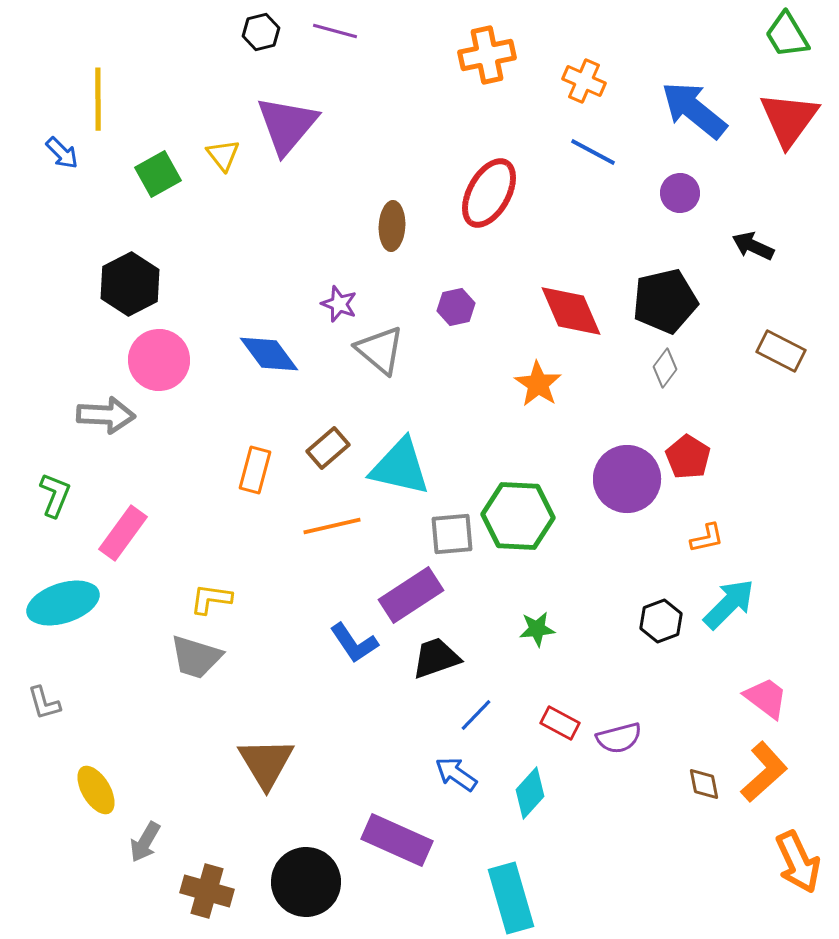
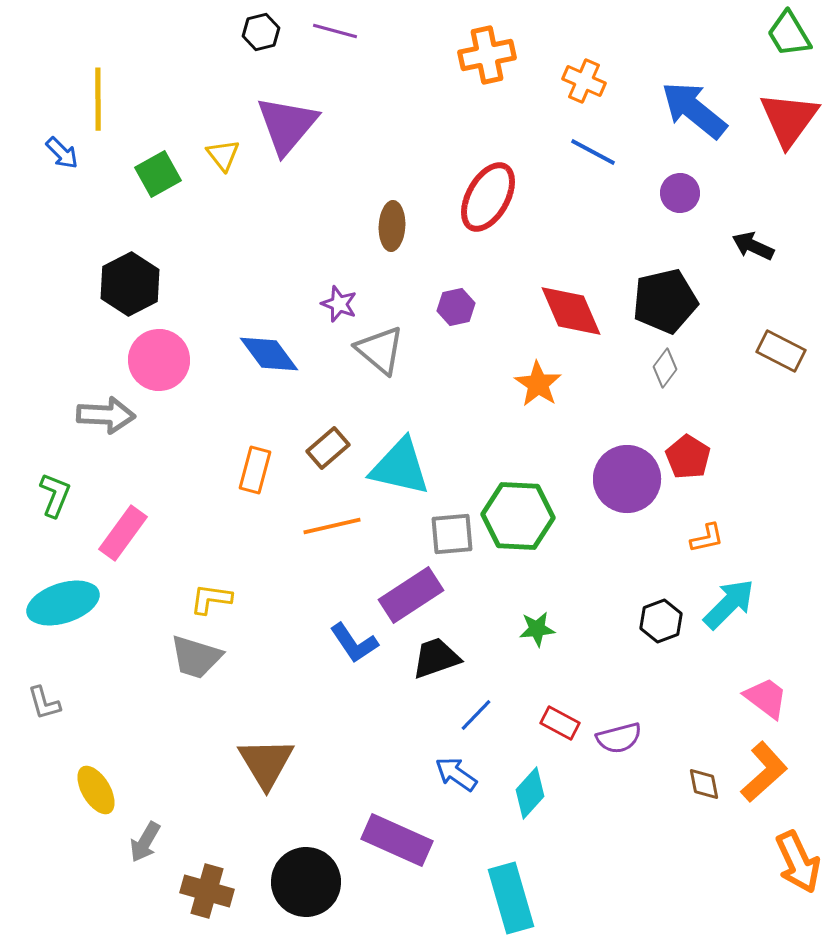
green trapezoid at (787, 35): moved 2 px right, 1 px up
red ellipse at (489, 193): moved 1 px left, 4 px down
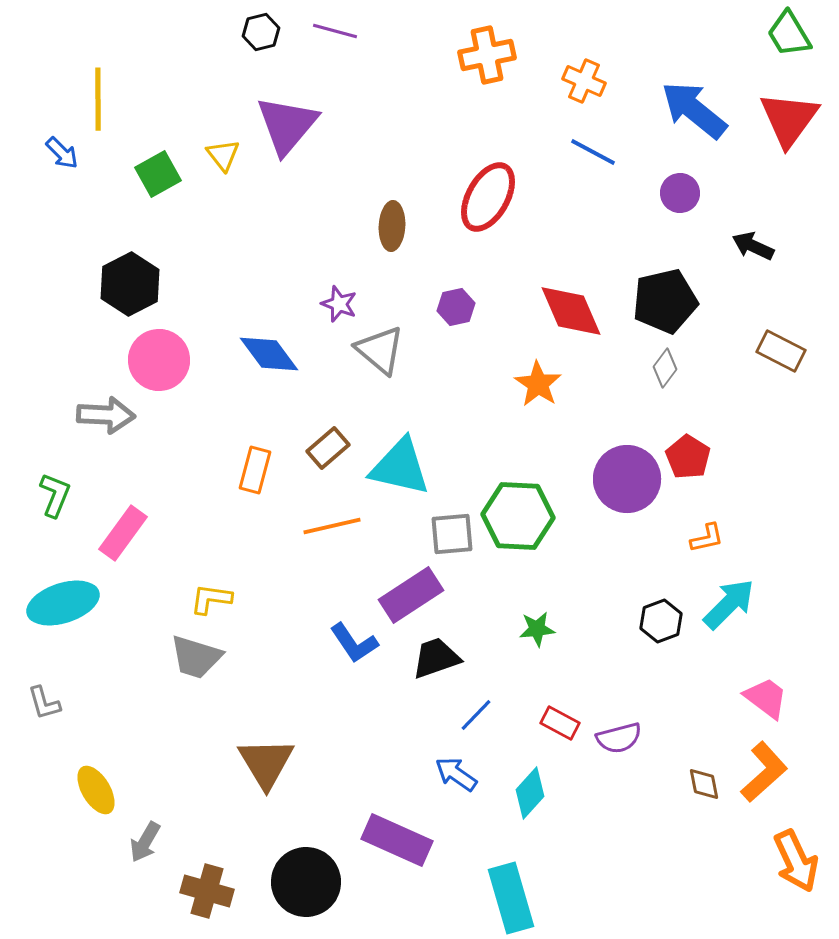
orange arrow at (798, 862): moved 2 px left, 1 px up
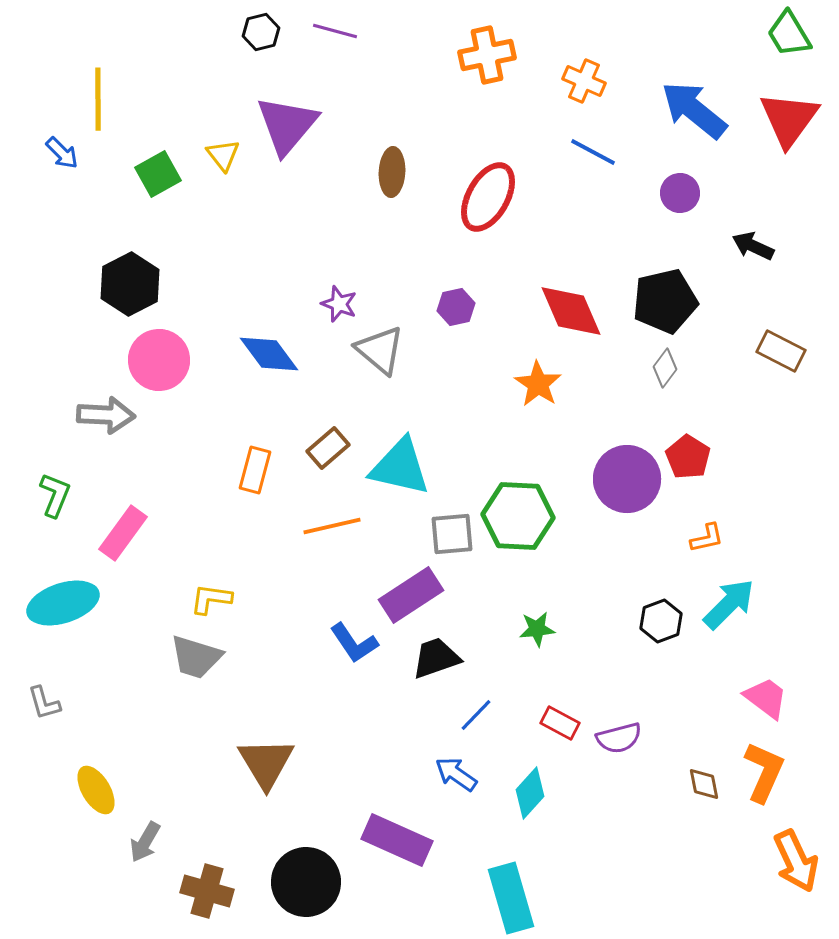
brown ellipse at (392, 226): moved 54 px up
orange L-shape at (764, 772): rotated 24 degrees counterclockwise
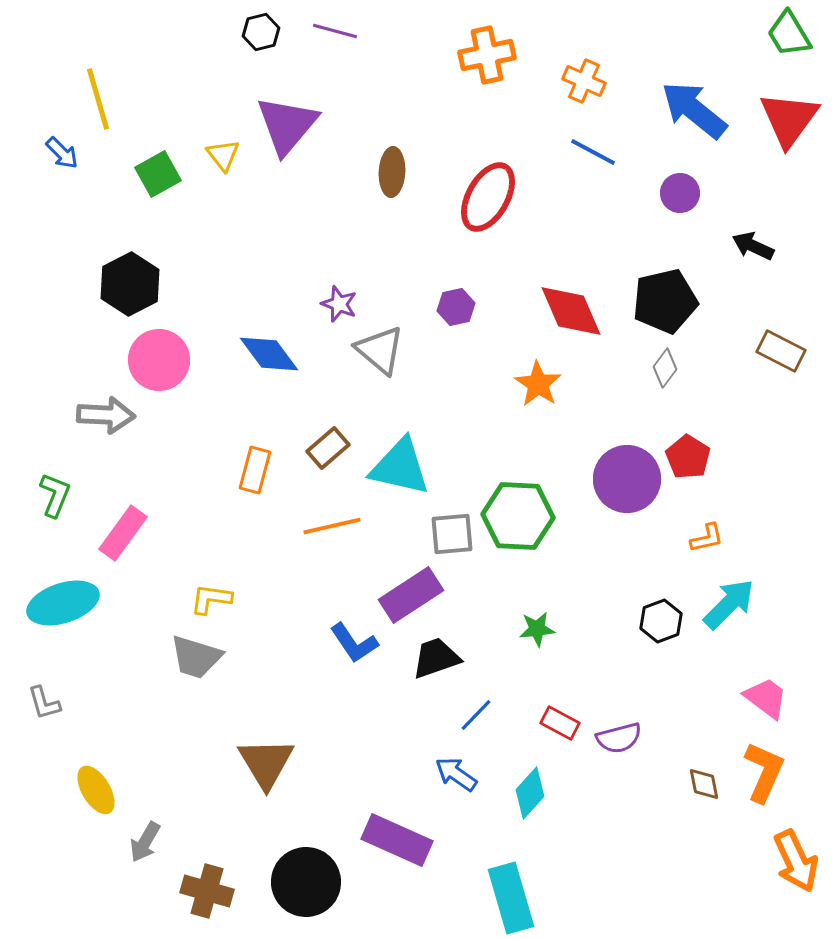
yellow line at (98, 99): rotated 16 degrees counterclockwise
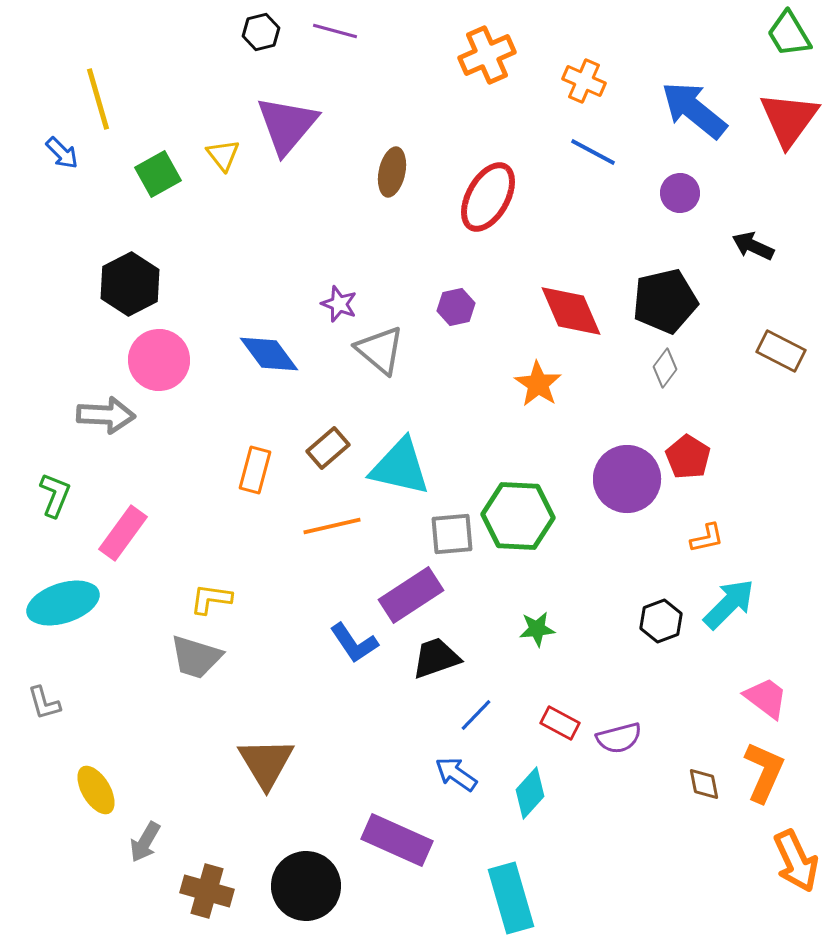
orange cross at (487, 55): rotated 12 degrees counterclockwise
brown ellipse at (392, 172): rotated 9 degrees clockwise
black circle at (306, 882): moved 4 px down
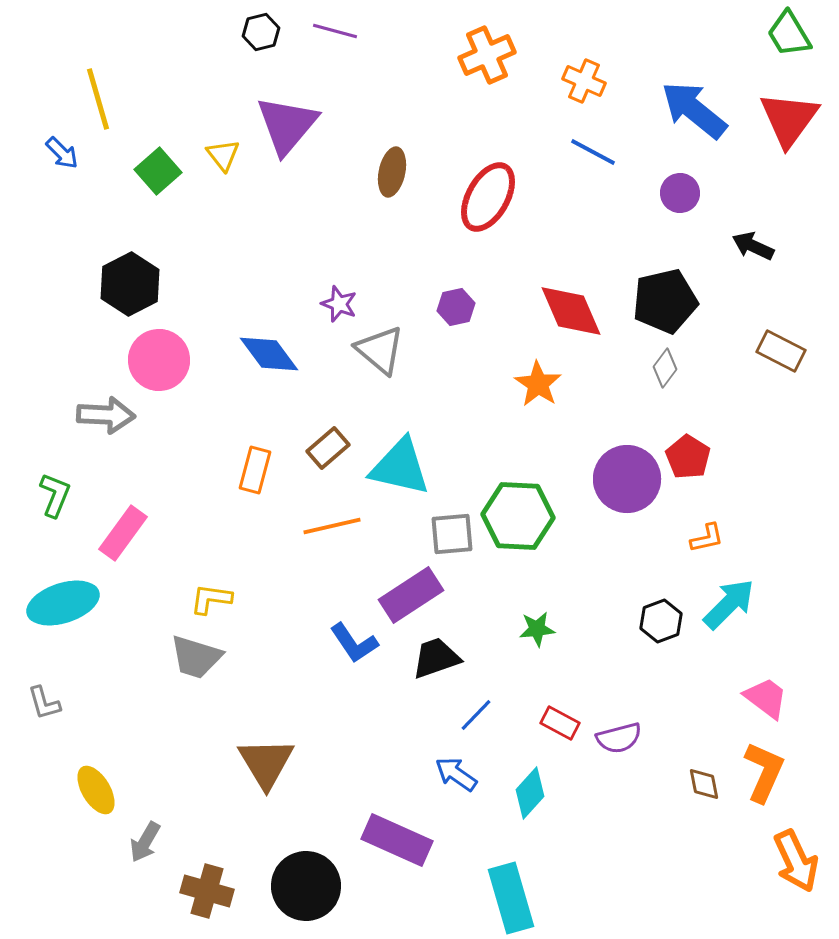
green square at (158, 174): moved 3 px up; rotated 12 degrees counterclockwise
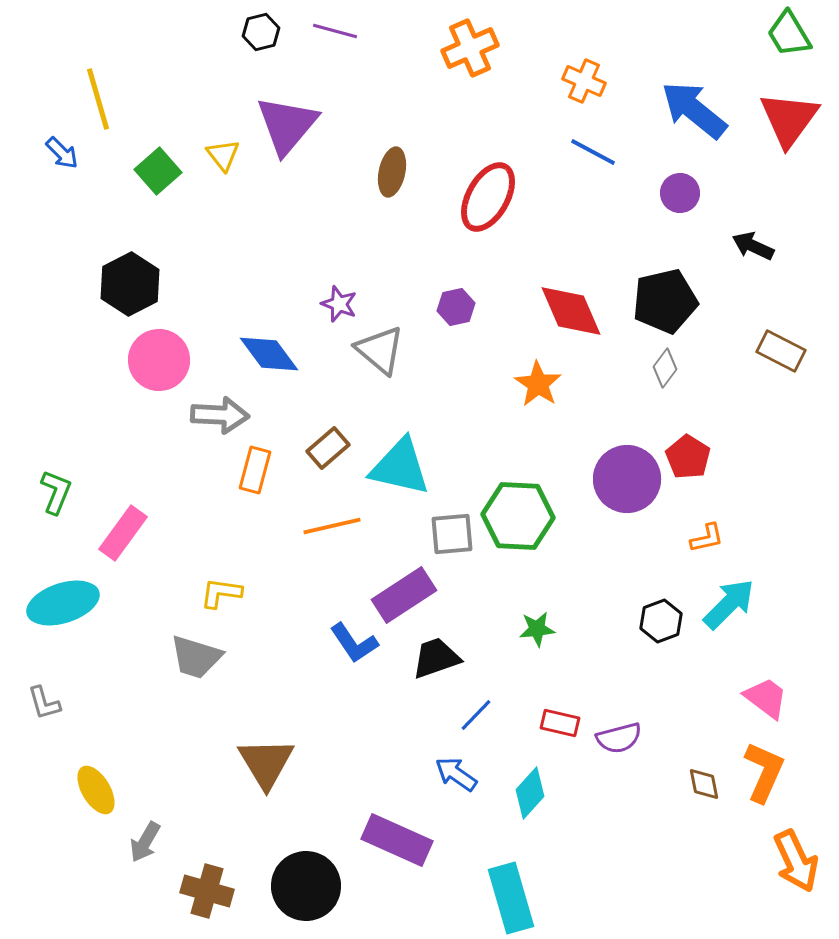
orange cross at (487, 55): moved 17 px left, 7 px up
gray arrow at (106, 415): moved 114 px right
green L-shape at (55, 495): moved 1 px right, 3 px up
purple rectangle at (411, 595): moved 7 px left
yellow L-shape at (211, 599): moved 10 px right, 6 px up
red rectangle at (560, 723): rotated 15 degrees counterclockwise
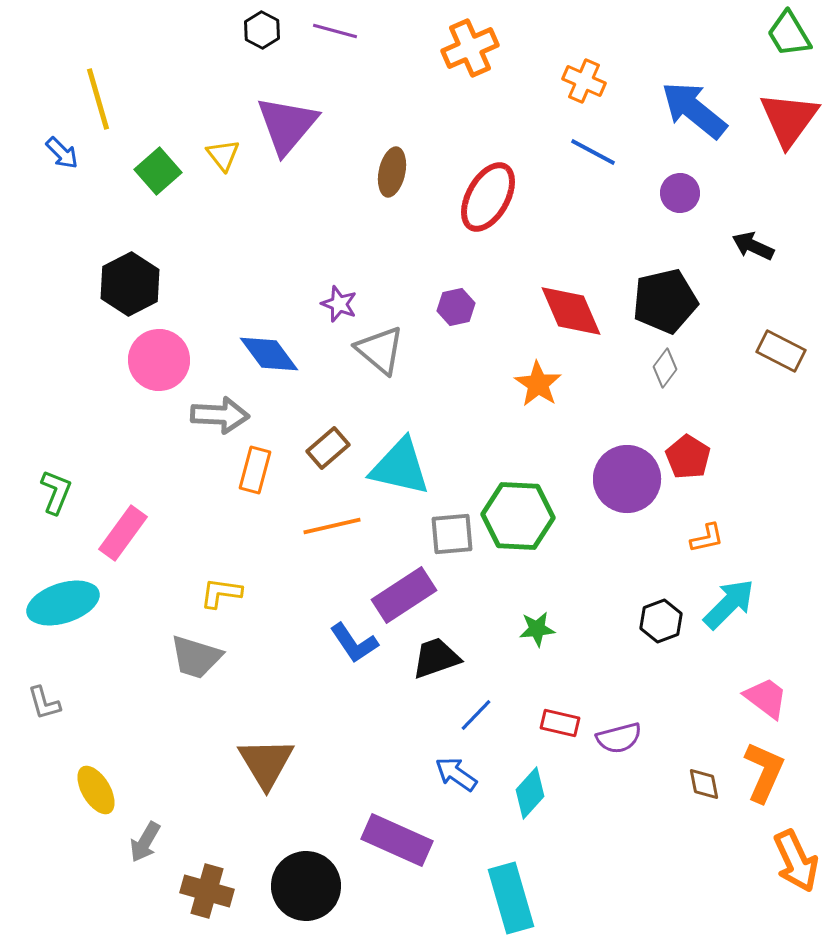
black hexagon at (261, 32): moved 1 px right, 2 px up; rotated 18 degrees counterclockwise
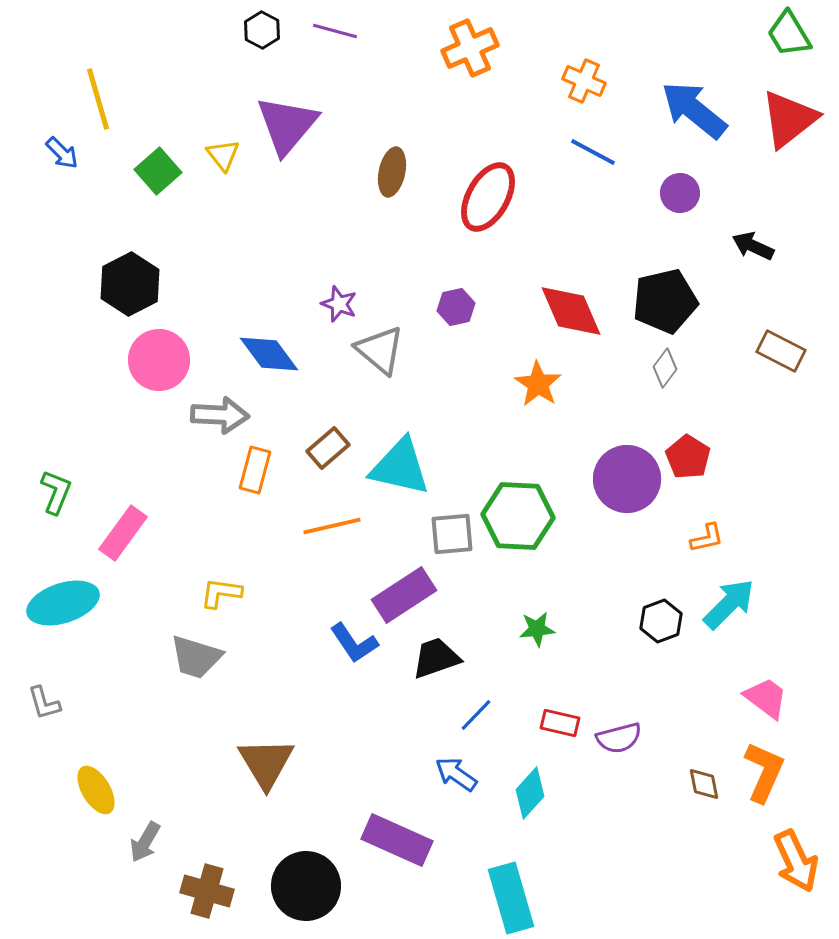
red triangle at (789, 119): rotated 16 degrees clockwise
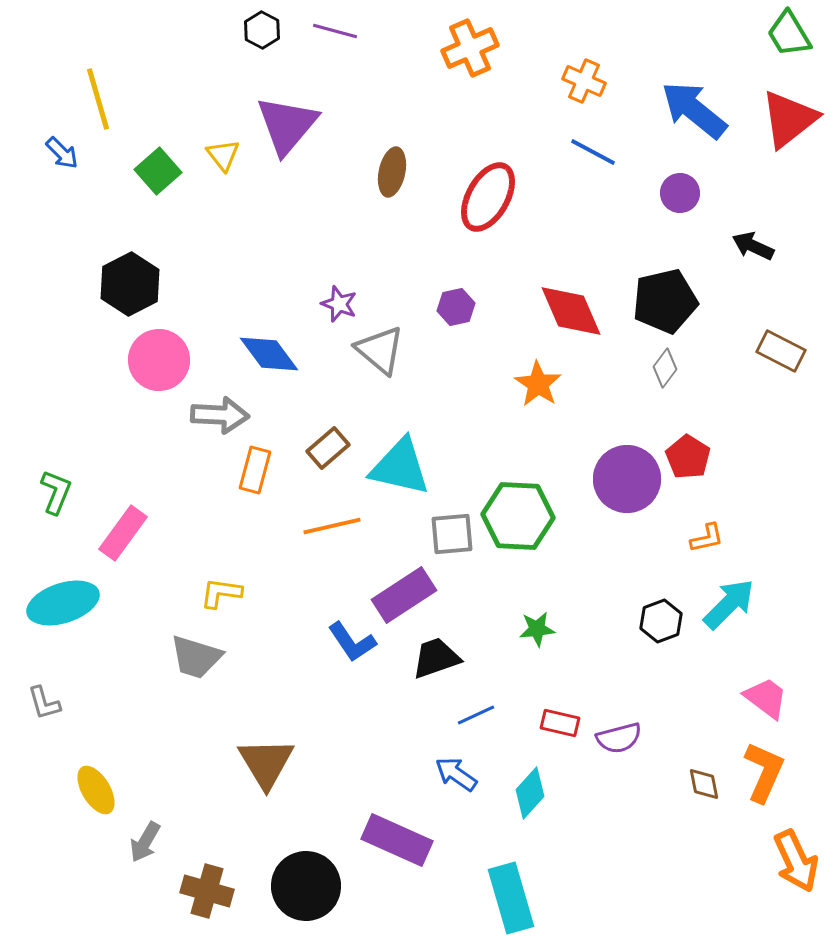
blue L-shape at (354, 643): moved 2 px left, 1 px up
blue line at (476, 715): rotated 21 degrees clockwise
